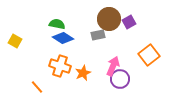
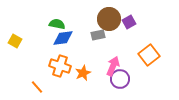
blue diamond: rotated 40 degrees counterclockwise
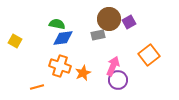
purple circle: moved 2 px left, 1 px down
orange line: rotated 64 degrees counterclockwise
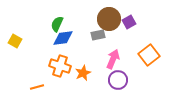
green semicircle: rotated 77 degrees counterclockwise
pink arrow: moved 7 px up
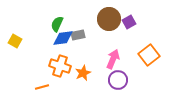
gray rectangle: moved 20 px left
orange line: moved 5 px right
